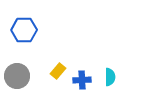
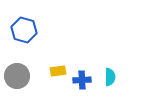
blue hexagon: rotated 15 degrees clockwise
yellow rectangle: rotated 42 degrees clockwise
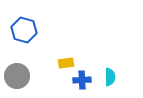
yellow rectangle: moved 8 px right, 8 px up
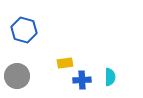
yellow rectangle: moved 1 px left
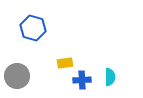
blue hexagon: moved 9 px right, 2 px up
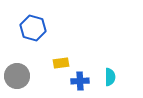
yellow rectangle: moved 4 px left
blue cross: moved 2 px left, 1 px down
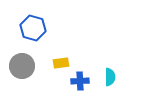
gray circle: moved 5 px right, 10 px up
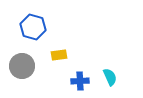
blue hexagon: moved 1 px up
yellow rectangle: moved 2 px left, 8 px up
cyan semicircle: rotated 24 degrees counterclockwise
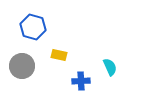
yellow rectangle: rotated 21 degrees clockwise
cyan semicircle: moved 10 px up
blue cross: moved 1 px right
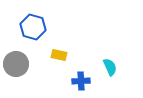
gray circle: moved 6 px left, 2 px up
